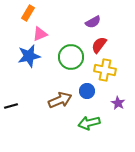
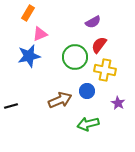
green circle: moved 4 px right
green arrow: moved 1 px left, 1 px down
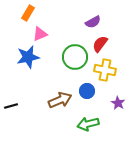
red semicircle: moved 1 px right, 1 px up
blue star: moved 1 px left, 1 px down
